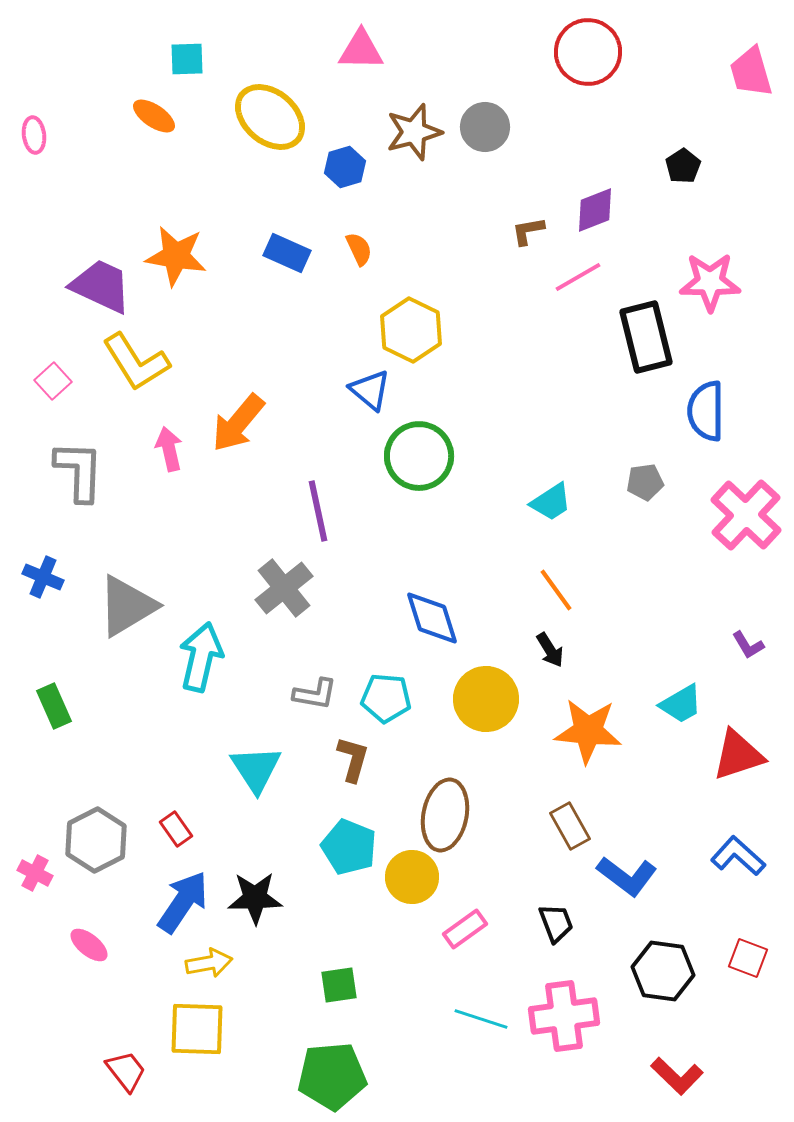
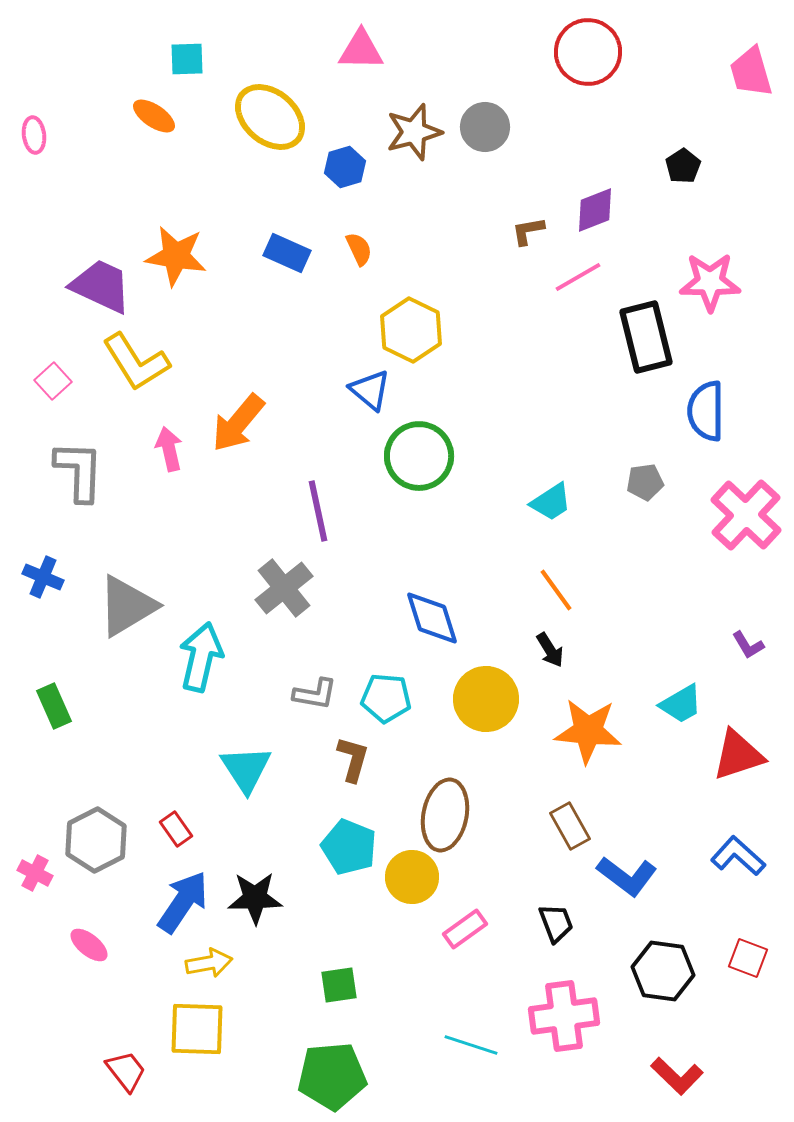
cyan triangle at (256, 769): moved 10 px left
cyan line at (481, 1019): moved 10 px left, 26 px down
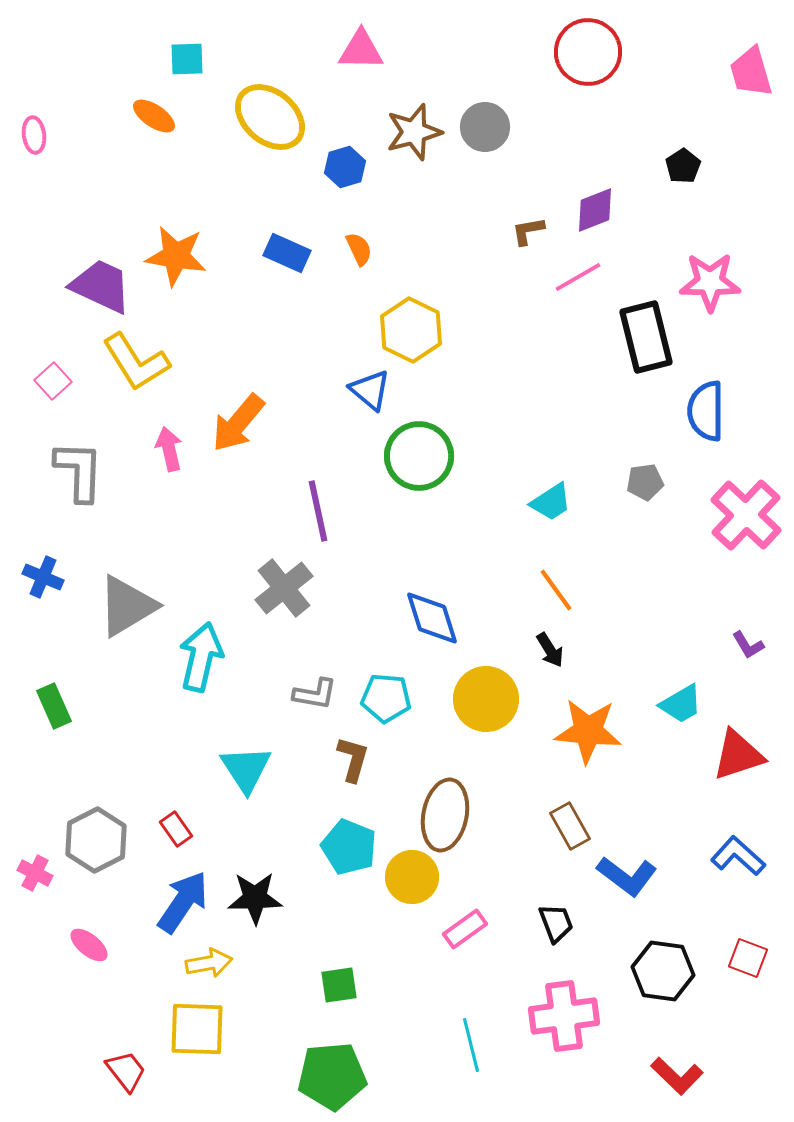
cyan line at (471, 1045): rotated 58 degrees clockwise
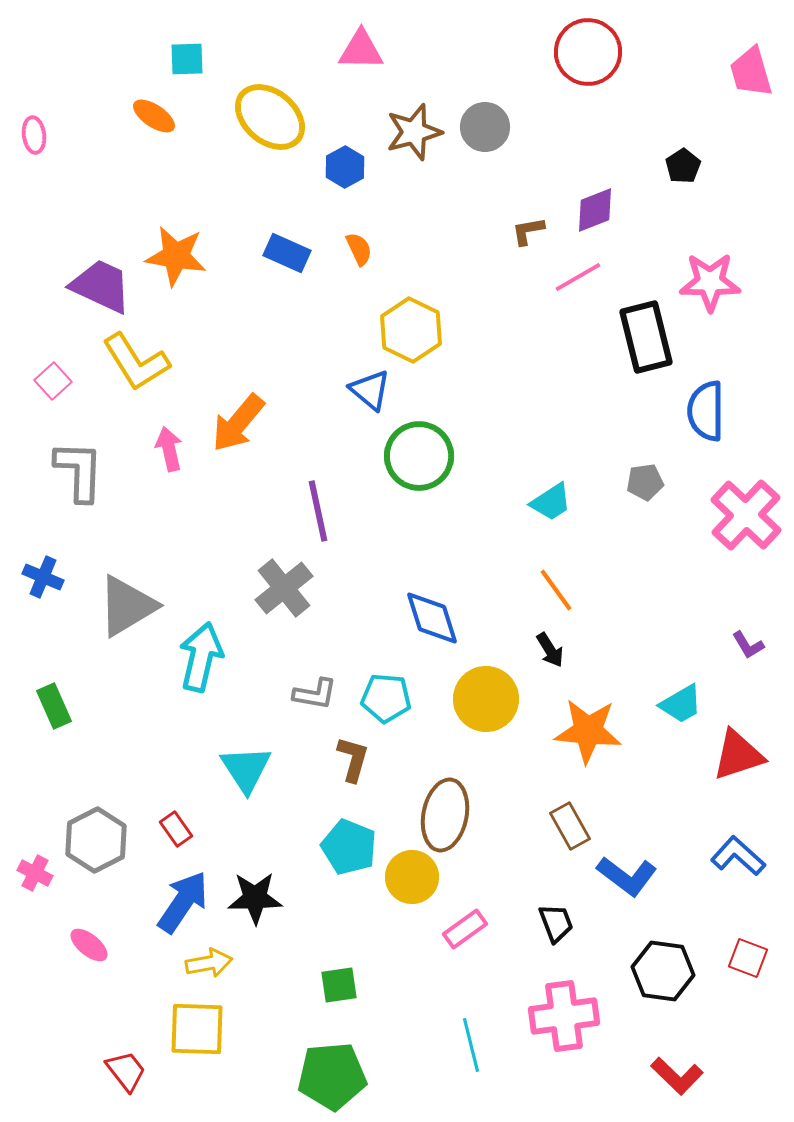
blue hexagon at (345, 167): rotated 12 degrees counterclockwise
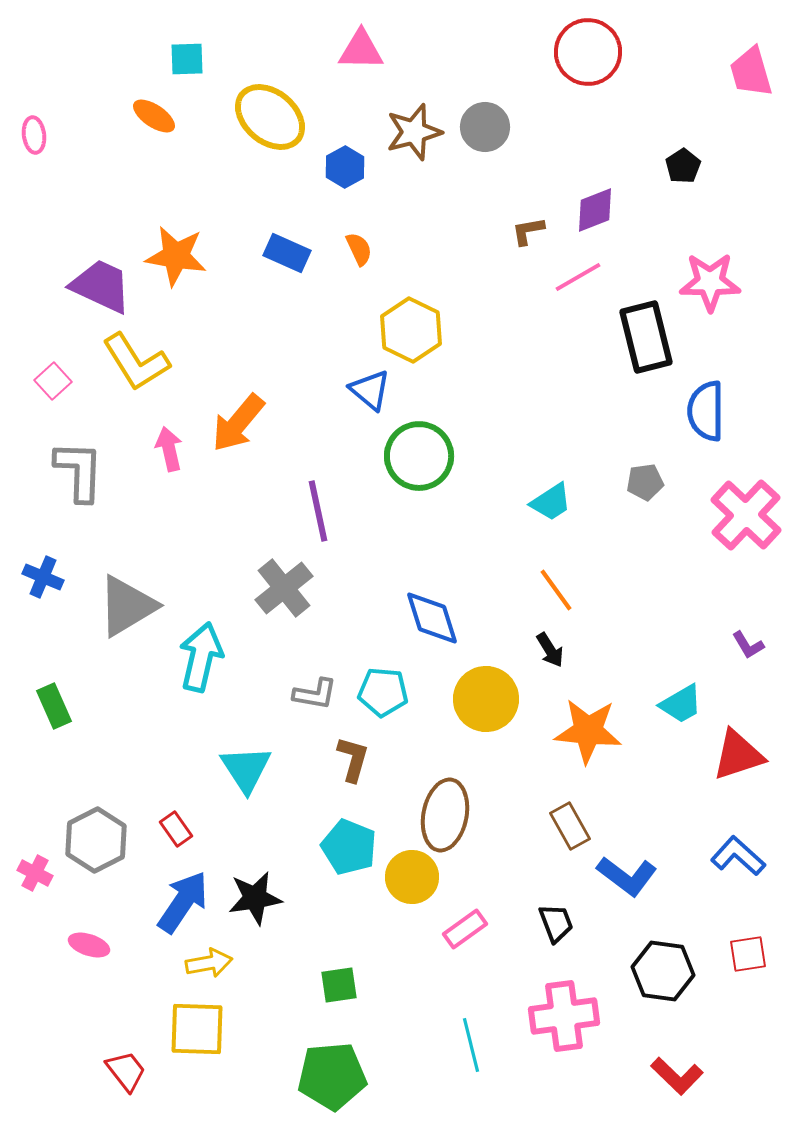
cyan pentagon at (386, 698): moved 3 px left, 6 px up
black star at (255, 898): rotated 8 degrees counterclockwise
pink ellipse at (89, 945): rotated 21 degrees counterclockwise
red square at (748, 958): moved 4 px up; rotated 30 degrees counterclockwise
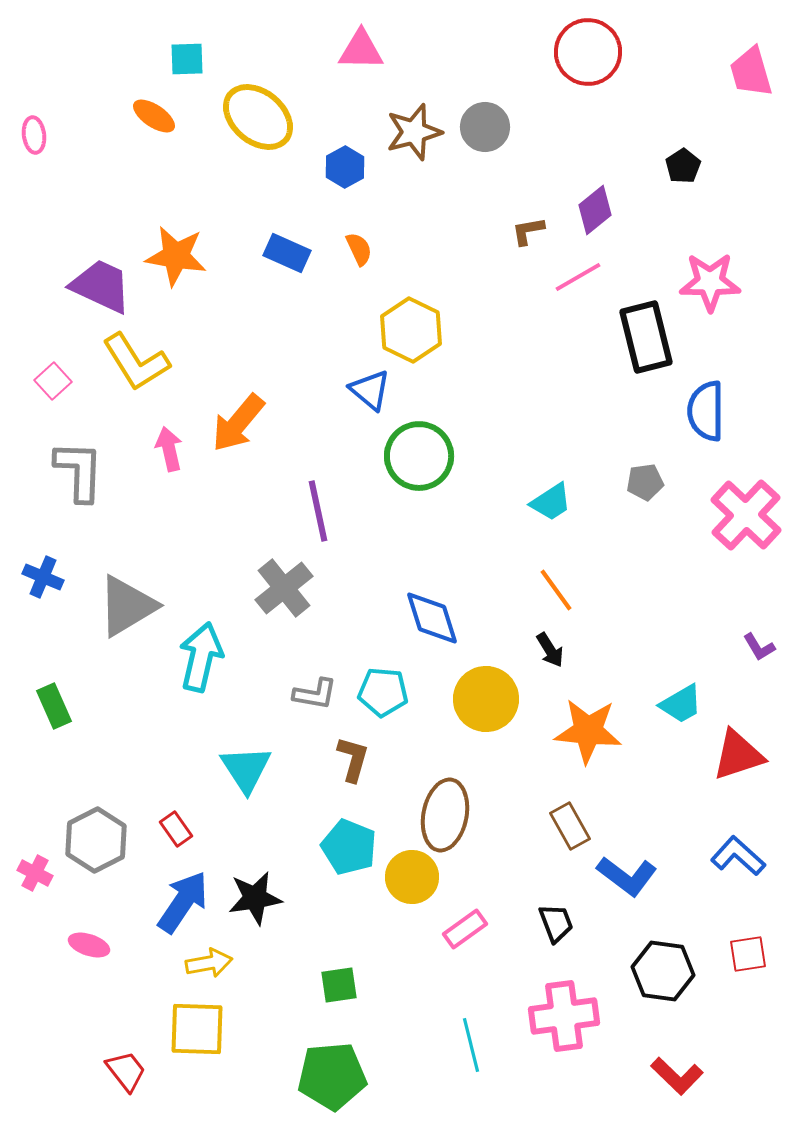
yellow ellipse at (270, 117): moved 12 px left
purple diamond at (595, 210): rotated 18 degrees counterclockwise
purple L-shape at (748, 645): moved 11 px right, 2 px down
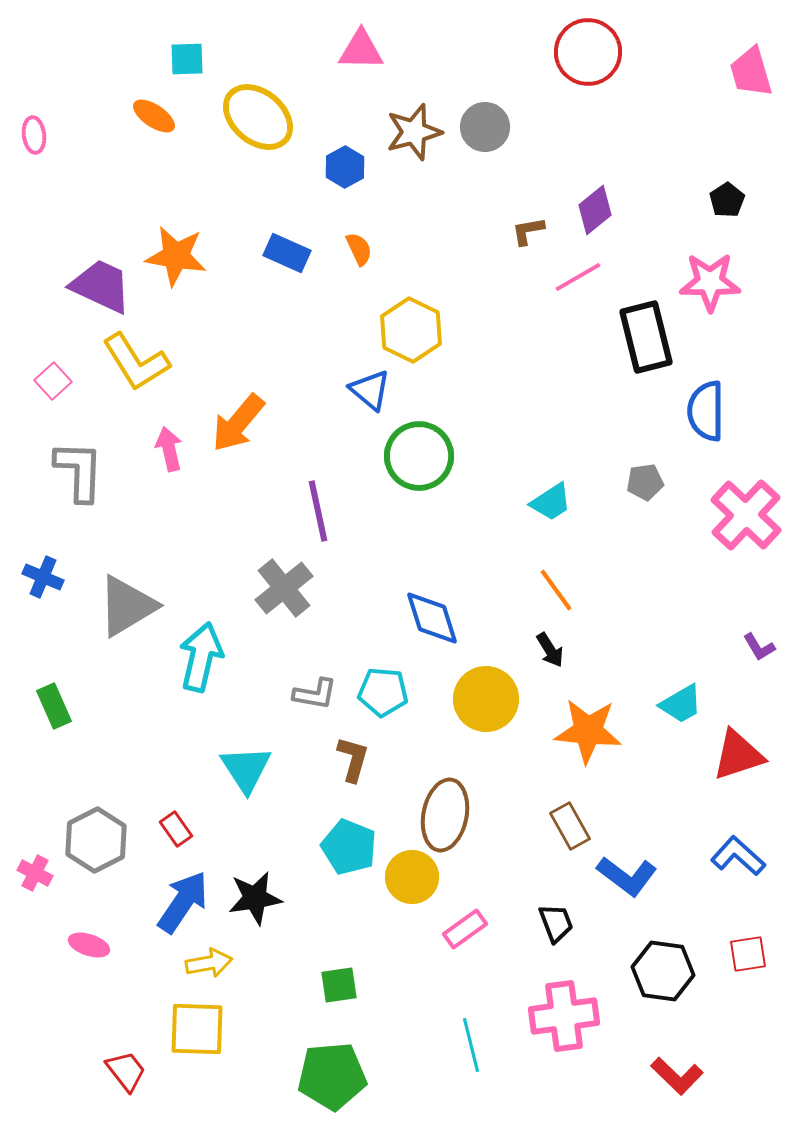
black pentagon at (683, 166): moved 44 px right, 34 px down
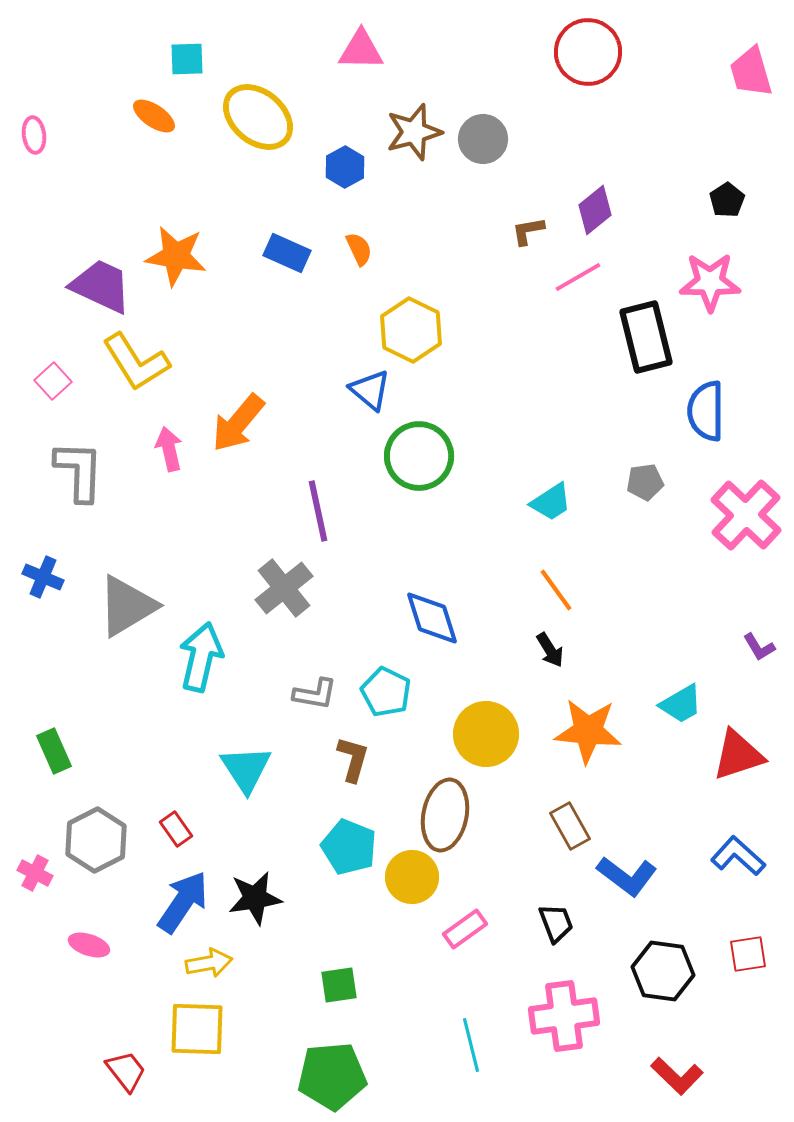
gray circle at (485, 127): moved 2 px left, 12 px down
cyan pentagon at (383, 692): moved 3 px right; rotated 21 degrees clockwise
yellow circle at (486, 699): moved 35 px down
green rectangle at (54, 706): moved 45 px down
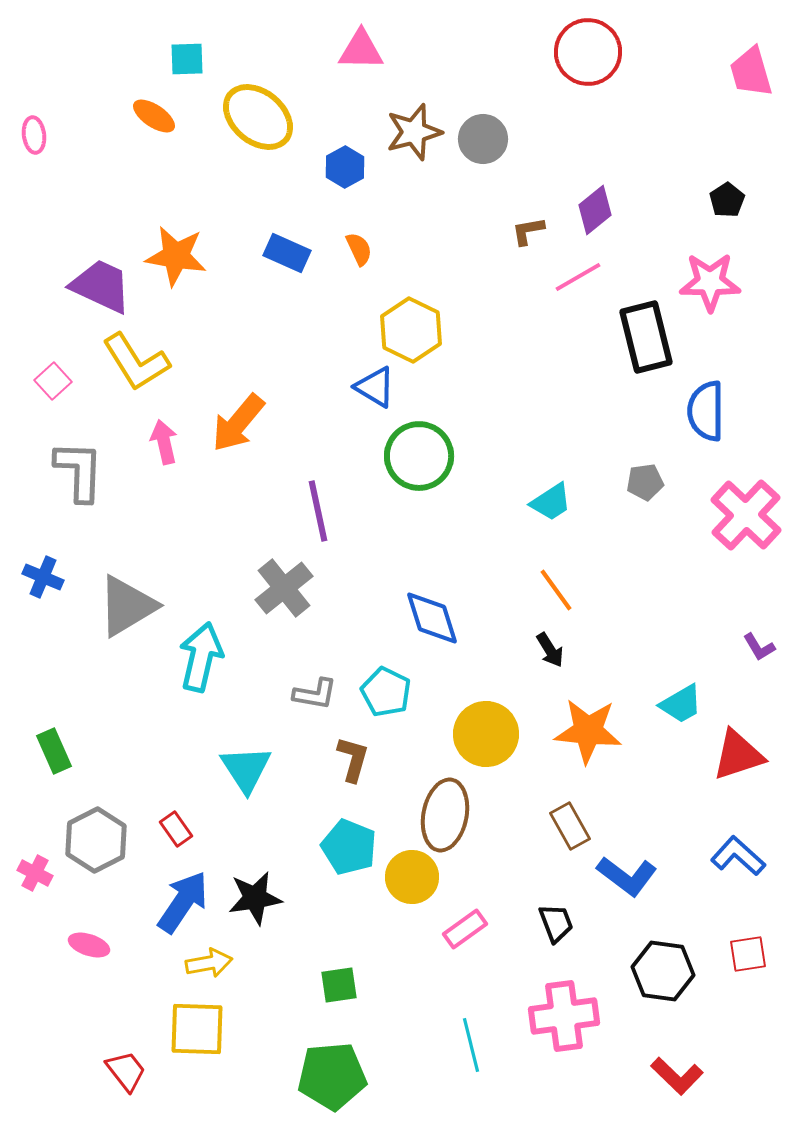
blue triangle at (370, 390): moved 5 px right, 3 px up; rotated 9 degrees counterclockwise
pink arrow at (169, 449): moved 5 px left, 7 px up
